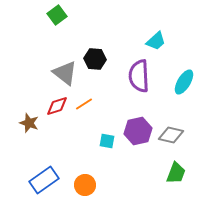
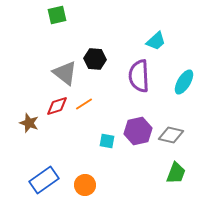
green square: rotated 24 degrees clockwise
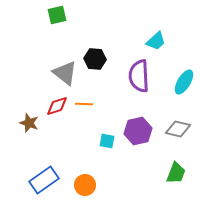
orange line: rotated 36 degrees clockwise
gray diamond: moved 7 px right, 6 px up
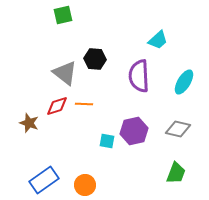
green square: moved 6 px right
cyan trapezoid: moved 2 px right, 1 px up
purple hexagon: moved 4 px left
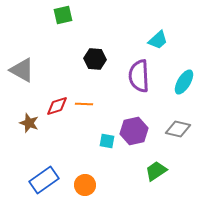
gray triangle: moved 43 px left, 3 px up; rotated 8 degrees counterclockwise
green trapezoid: moved 20 px left, 2 px up; rotated 145 degrees counterclockwise
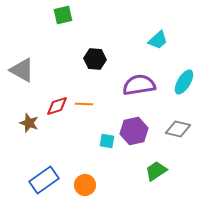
purple semicircle: moved 9 px down; rotated 84 degrees clockwise
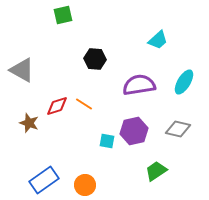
orange line: rotated 30 degrees clockwise
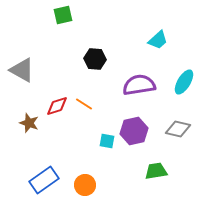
green trapezoid: rotated 25 degrees clockwise
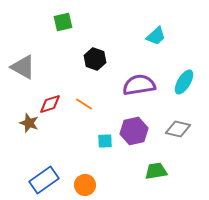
green square: moved 7 px down
cyan trapezoid: moved 2 px left, 4 px up
black hexagon: rotated 15 degrees clockwise
gray triangle: moved 1 px right, 3 px up
red diamond: moved 7 px left, 2 px up
cyan square: moved 2 px left; rotated 14 degrees counterclockwise
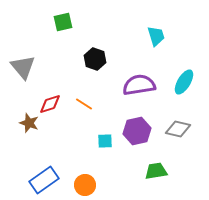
cyan trapezoid: rotated 65 degrees counterclockwise
gray triangle: rotated 20 degrees clockwise
purple hexagon: moved 3 px right
